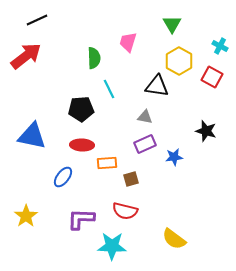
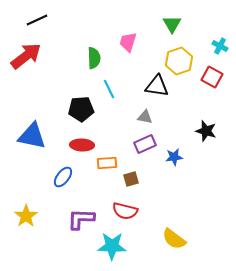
yellow hexagon: rotated 12 degrees clockwise
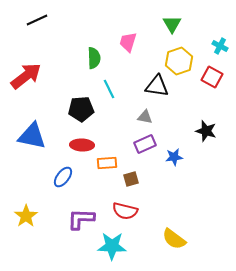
red arrow: moved 20 px down
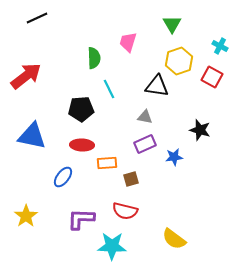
black line: moved 2 px up
black star: moved 6 px left, 1 px up
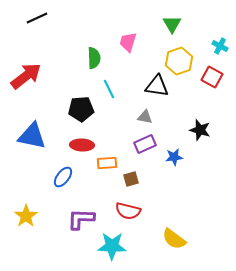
red semicircle: moved 3 px right
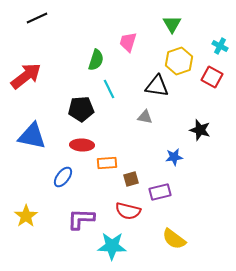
green semicircle: moved 2 px right, 2 px down; rotated 20 degrees clockwise
purple rectangle: moved 15 px right, 48 px down; rotated 10 degrees clockwise
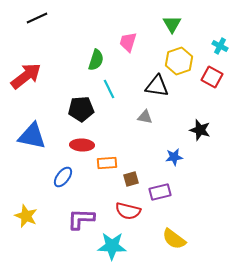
yellow star: rotated 15 degrees counterclockwise
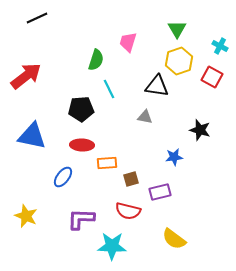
green triangle: moved 5 px right, 5 px down
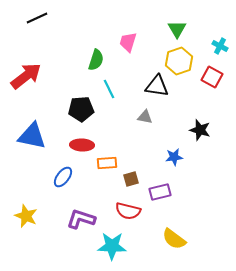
purple L-shape: rotated 16 degrees clockwise
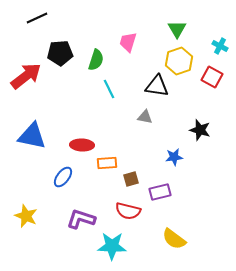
black pentagon: moved 21 px left, 56 px up
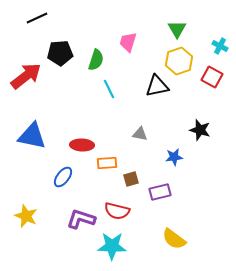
black triangle: rotated 20 degrees counterclockwise
gray triangle: moved 5 px left, 17 px down
red semicircle: moved 11 px left
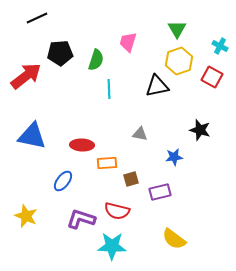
cyan line: rotated 24 degrees clockwise
blue ellipse: moved 4 px down
